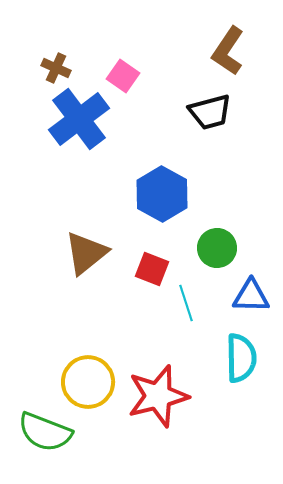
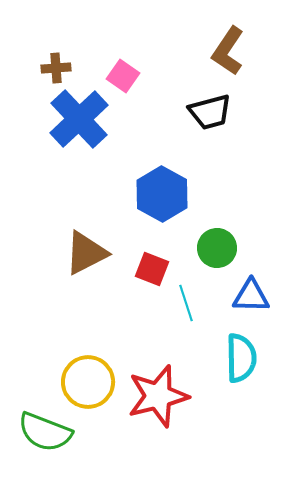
brown cross: rotated 28 degrees counterclockwise
blue cross: rotated 6 degrees counterclockwise
brown triangle: rotated 12 degrees clockwise
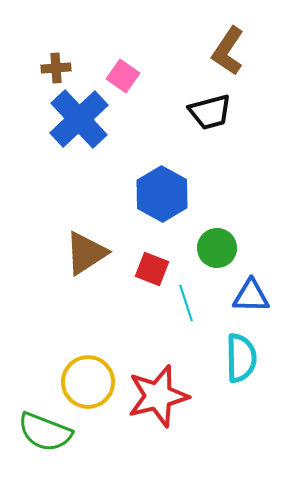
brown triangle: rotated 6 degrees counterclockwise
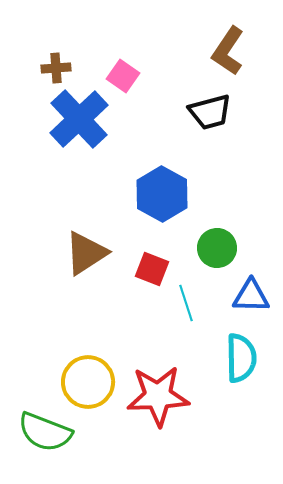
red star: rotated 12 degrees clockwise
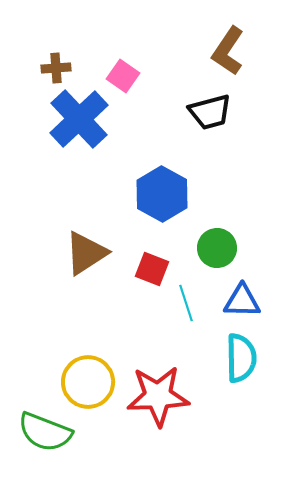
blue triangle: moved 9 px left, 5 px down
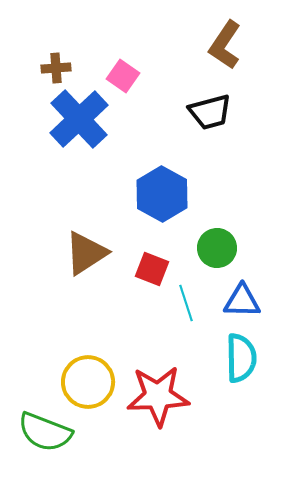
brown L-shape: moved 3 px left, 6 px up
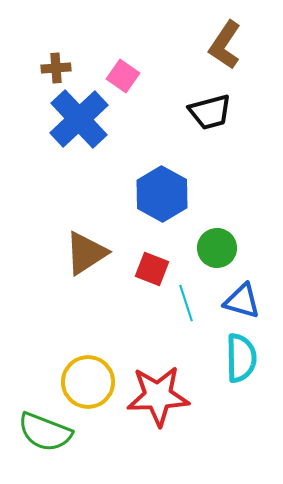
blue triangle: rotated 15 degrees clockwise
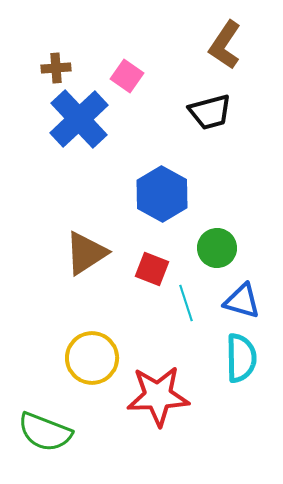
pink square: moved 4 px right
yellow circle: moved 4 px right, 24 px up
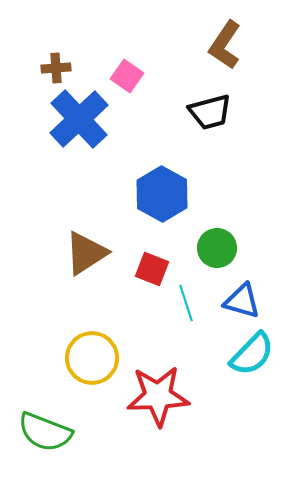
cyan semicircle: moved 11 px right, 4 px up; rotated 45 degrees clockwise
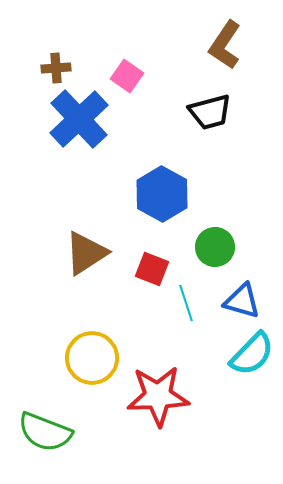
green circle: moved 2 px left, 1 px up
